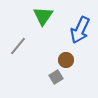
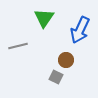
green triangle: moved 1 px right, 2 px down
gray line: rotated 36 degrees clockwise
gray square: rotated 32 degrees counterclockwise
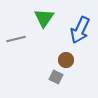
gray line: moved 2 px left, 7 px up
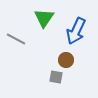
blue arrow: moved 4 px left, 1 px down
gray line: rotated 42 degrees clockwise
gray square: rotated 16 degrees counterclockwise
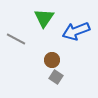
blue arrow: rotated 44 degrees clockwise
brown circle: moved 14 px left
gray square: rotated 24 degrees clockwise
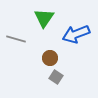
blue arrow: moved 3 px down
gray line: rotated 12 degrees counterclockwise
brown circle: moved 2 px left, 2 px up
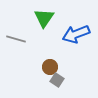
brown circle: moved 9 px down
gray square: moved 1 px right, 3 px down
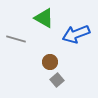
green triangle: rotated 35 degrees counterclockwise
brown circle: moved 5 px up
gray square: rotated 16 degrees clockwise
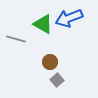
green triangle: moved 1 px left, 6 px down
blue arrow: moved 7 px left, 16 px up
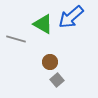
blue arrow: moved 2 px right, 1 px up; rotated 20 degrees counterclockwise
